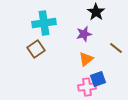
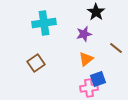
brown square: moved 14 px down
pink cross: moved 2 px right, 1 px down
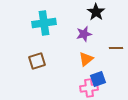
brown line: rotated 40 degrees counterclockwise
brown square: moved 1 px right, 2 px up; rotated 18 degrees clockwise
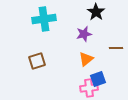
cyan cross: moved 4 px up
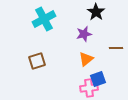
cyan cross: rotated 20 degrees counterclockwise
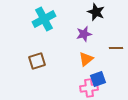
black star: rotated 12 degrees counterclockwise
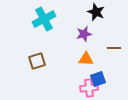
brown line: moved 2 px left
orange triangle: rotated 42 degrees clockwise
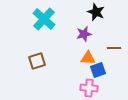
cyan cross: rotated 20 degrees counterclockwise
orange triangle: moved 2 px right, 1 px up
blue square: moved 9 px up
pink cross: rotated 12 degrees clockwise
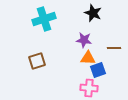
black star: moved 3 px left, 1 px down
cyan cross: rotated 30 degrees clockwise
purple star: moved 6 px down; rotated 21 degrees clockwise
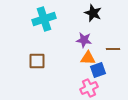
brown line: moved 1 px left, 1 px down
brown square: rotated 18 degrees clockwise
pink cross: rotated 30 degrees counterclockwise
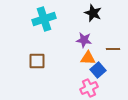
blue square: rotated 21 degrees counterclockwise
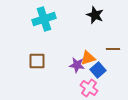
black star: moved 2 px right, 2 px down
purple star: moved 7 px left, 25 px down
orange triangle: rotated 21 degrees counterclockwise
pink cross: rotated 30 degrees counterclockwise
